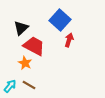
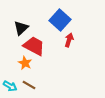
cyan arrow: rotated 80 degrees clockwise
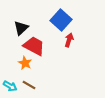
blue square: moved 1 px right
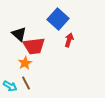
blue square: moved 3 px left, 1 px up
black triangle: moved 2 px left, 6 px down; rotated 35 degrees counterclockwise
red trapezoid: rotated 145 degrees clockwise
orange star: rotated 16 degrees clockwise
brown line: moved 3 px left, 2 px up; rotated 32 degrees clockwise
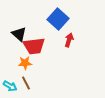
orange star: rotated 24 degrees clockwise
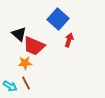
red trapezoid: rotated 30 degrees clockwise
